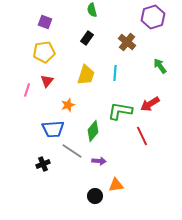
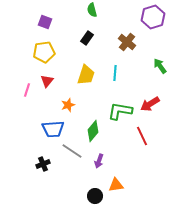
purple arrow: rotated 104 degrees clockwise
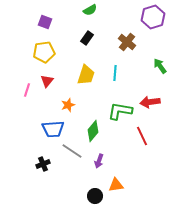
green semicircle: moved 2 px left; rotated 104 degrees counterclockwise
red arrow: moved 2 px up; rotated 24 degrees clockwise
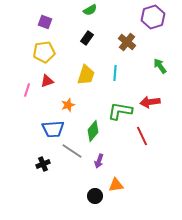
red triangle: rotated 32 degrees clockwise
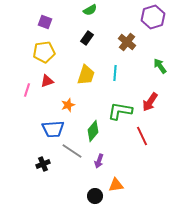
red arrow: rotated 48 degrees counterclockwise
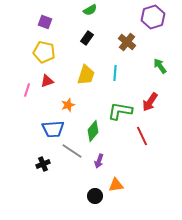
yellow pentagon: rotated 20 degrees clockwise
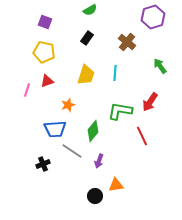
blue trapezoid: moved 2 px right
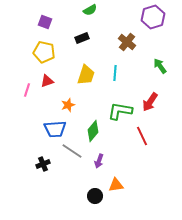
black rectangle: moved 5 px left; rotated 32 degrees clockwise
